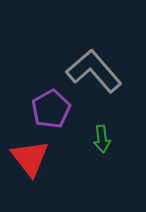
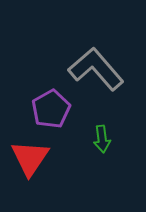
gray L-shape: moved 2 px right, 2 px up
red triangle: rotated 12 degrees clockwise
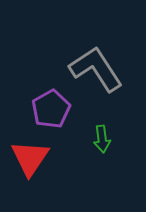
gray L-shape: rotated 8 degrees clockwise
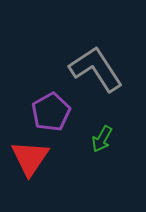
purple pentagon: moved 3 px down
green arrow: rotated 36 degrees clockwise
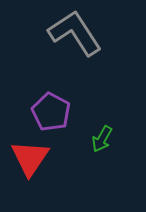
gray L-shape: moved 21 px left, 36 px up
purple pentagon: rotated 15 degrees counterclockwise
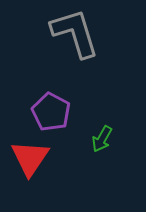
gray L-shape: rotated 16 degrees clockwise
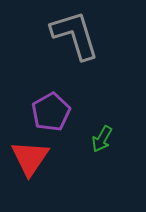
gray L-shape: moved 2 px down
purple pentagon: rotated 15 degrees clockwise
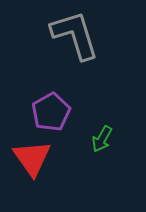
red triangle: moved 2 px right; rotated 9 degrees counterclockwise
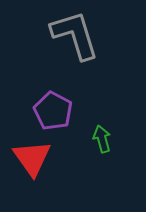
purple pentagon: moved 2 px right, 1 px up; rotated 15 degrees counterclockwise
green arrow: rotated 136 degrees clockwise
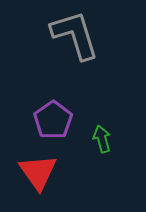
purple pentagon: moved 9 px down; rotated 9 degrees clockwise
red triangle: moved 6 px right, 14 px down
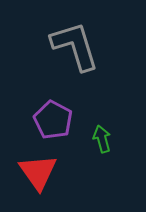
gray L-shape: moved 11 px down
purple pentagon: rotated 9 degrees counterclockwise
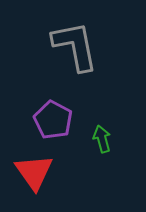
gray L-shape: rotated 6 degrees clockwise
red triangle: moved 4 px left
